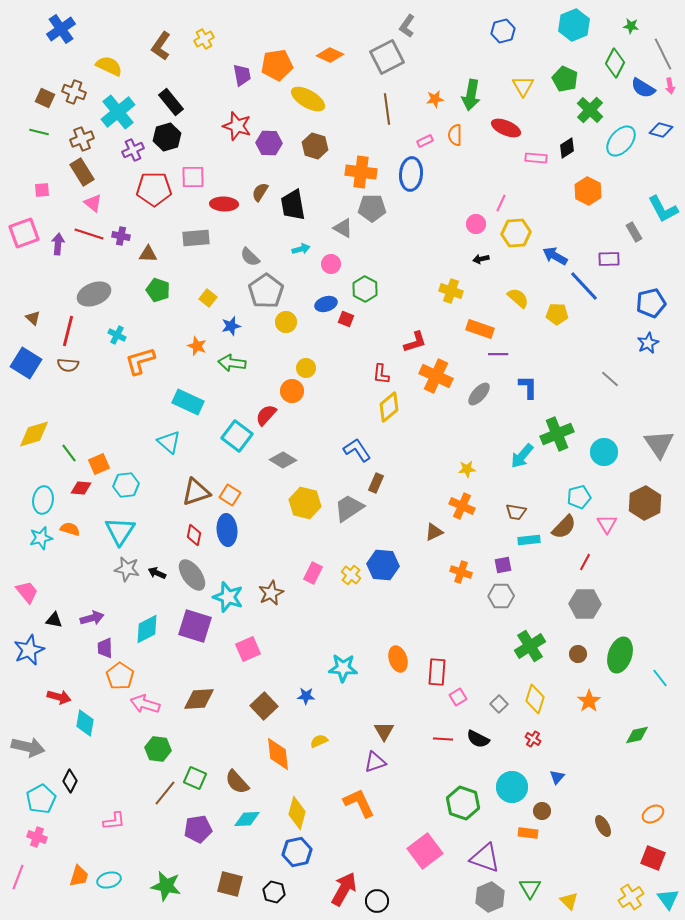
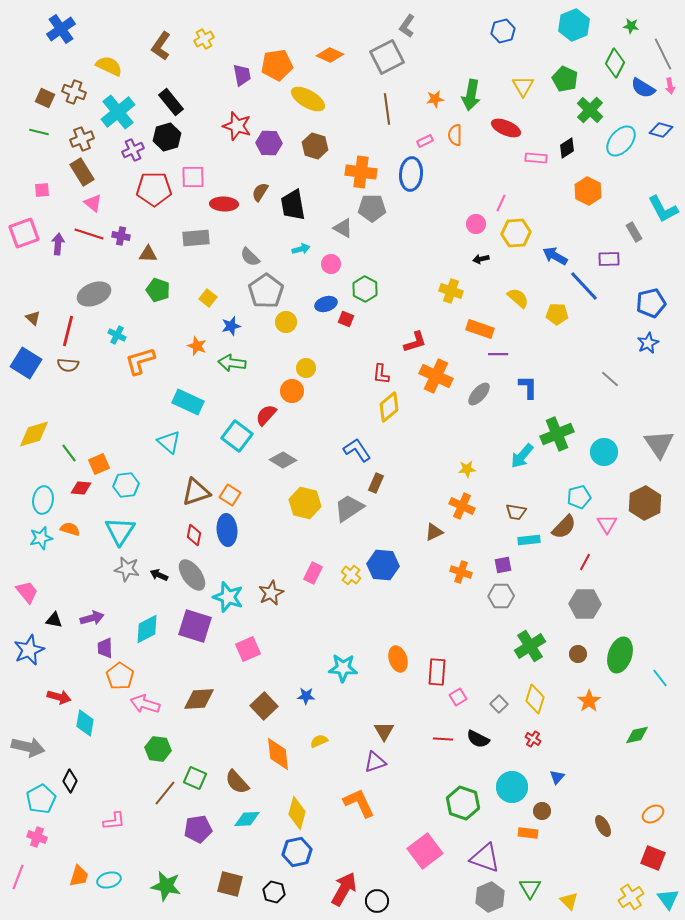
black arrow at (157, 573): moved 2 px right, 2 px down
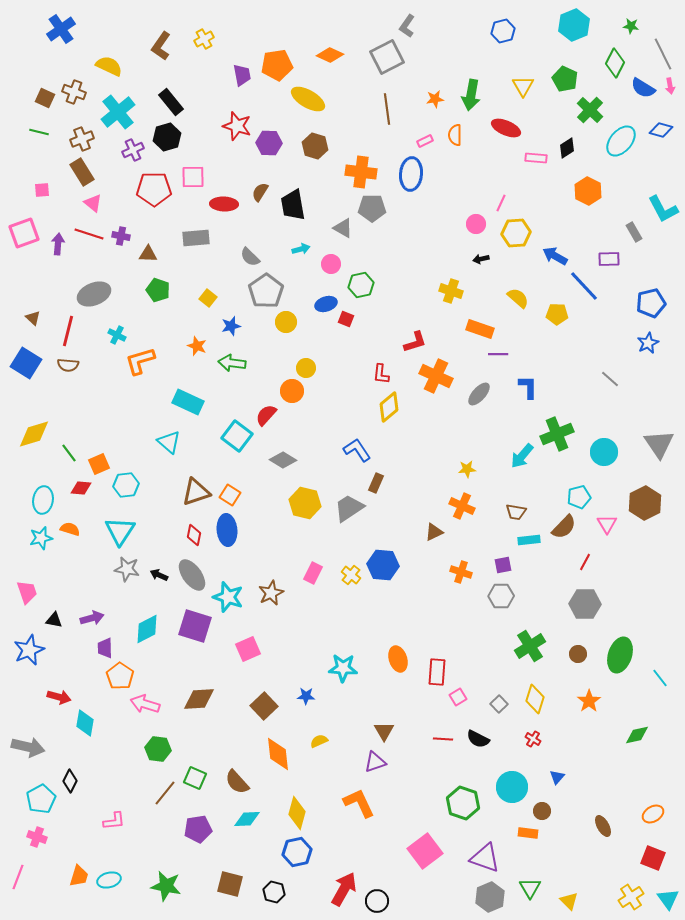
green hexagon at (365, 289): moved 4 px left, 4 px up; rotated 20 degrees clockwise
pink trapezoid at (27, 592): rotated 20 degrees clockwise
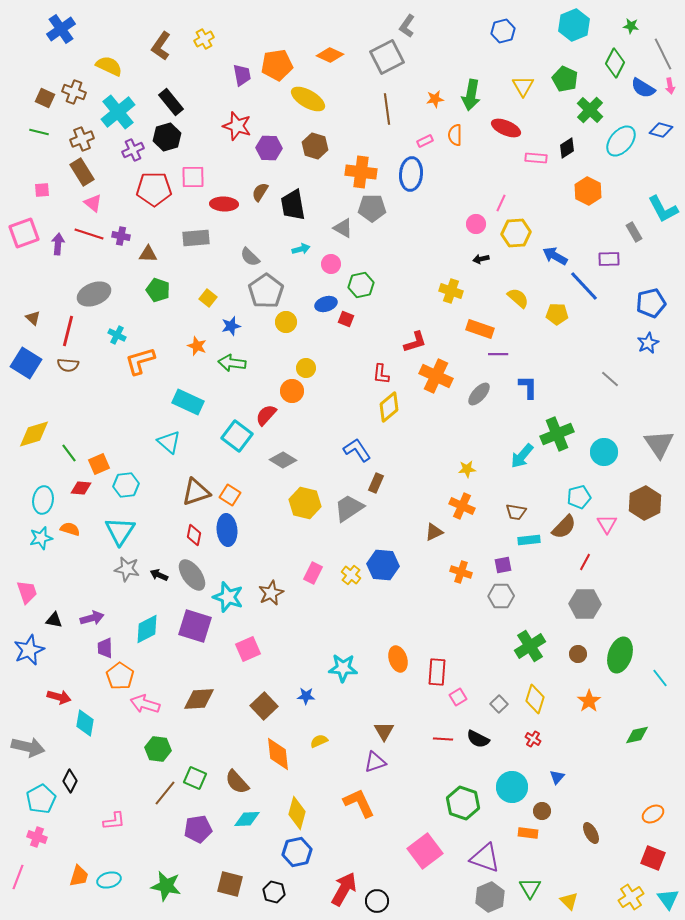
purple hexagon at (269, 143): moved 5 px down
brown ellipse at (603, 826): moved 12 px left, 7 px down
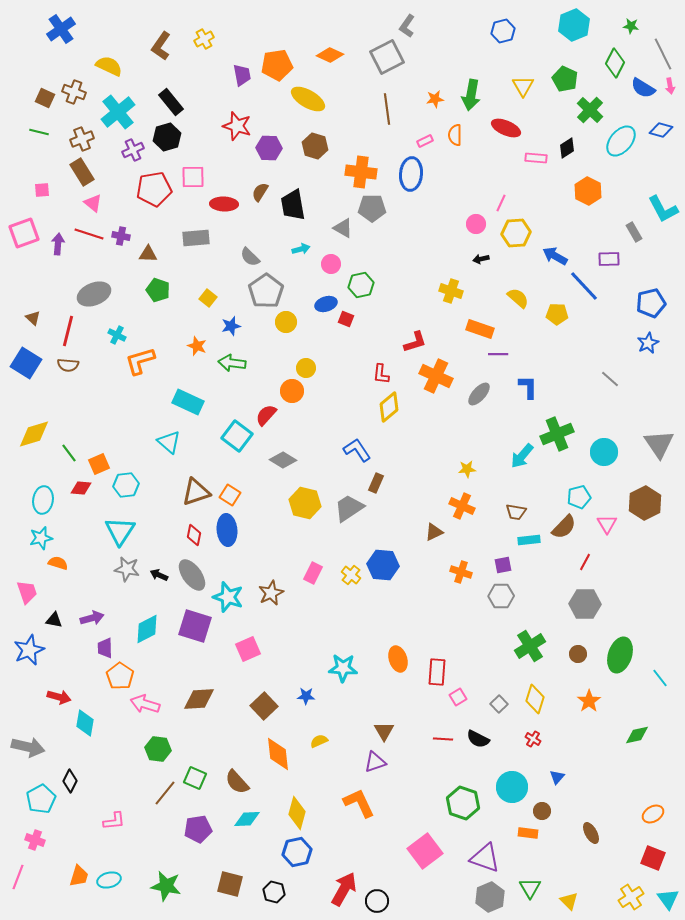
red pentagon at (154, 189): rotated 8 degrees counterclockwise
orange semicircle at (70, 529): moved 12 px left, 34 px down
pink cross at (37, 837): moved 2 px left, 3 px down
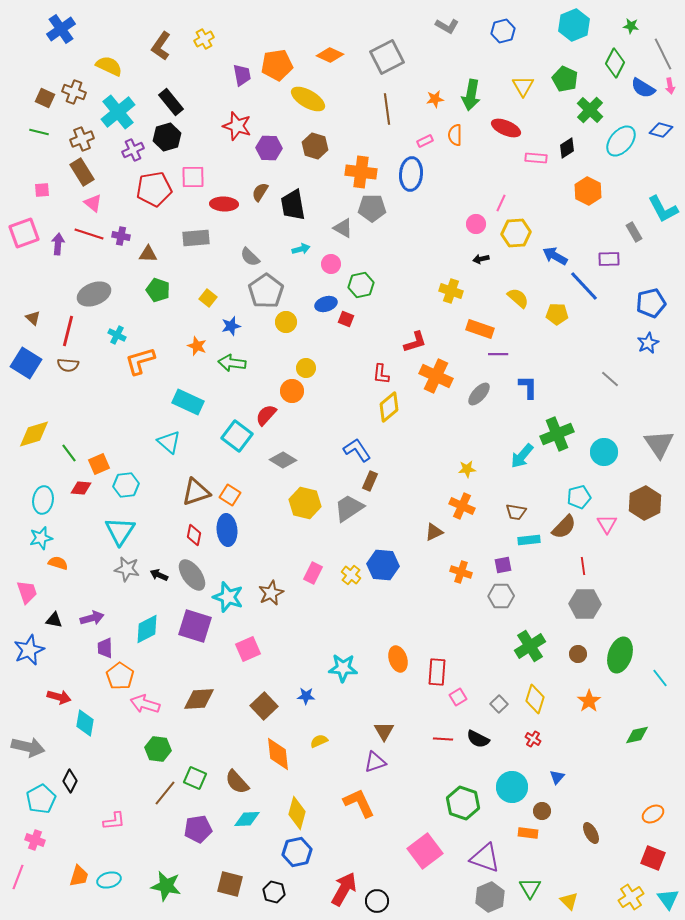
gray L-shape at (407, 26): moved 40 px right; rotated 95 degrees counterclockwise
brown rectangle at (376, 483): moved 6 px left, 2 px up
red line at (585, 562): moved 2 px left, 4 px down; rotated 36 degrees counterclockwise
